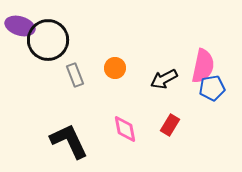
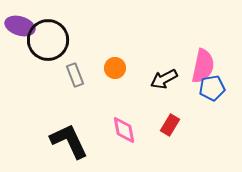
pink diamond: moved 1 px left, 1 px down
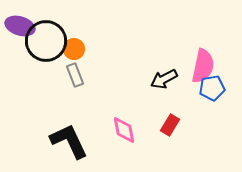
black circle: moved 2 px left, 1 px down
orange circle: moved 41 px left, 19 px up
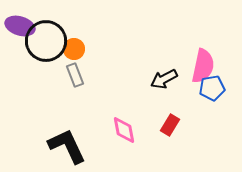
black L-shape: moved 2 px left, 5 px down
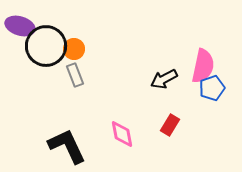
black circle: moved 5 px down
blue pentagon: rotated 10 degrees counterclockwise
pink diamond: moved 2 px left, 4 px down
